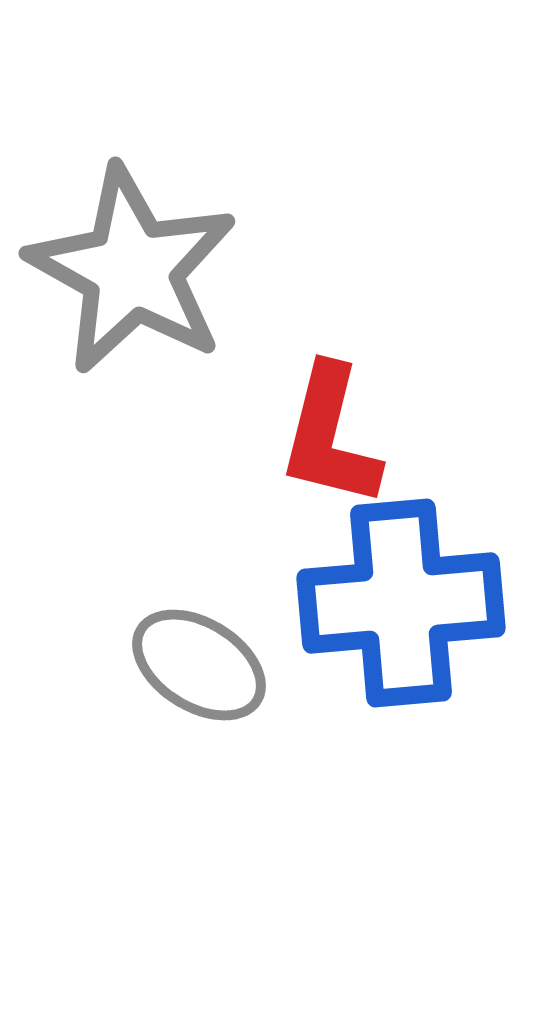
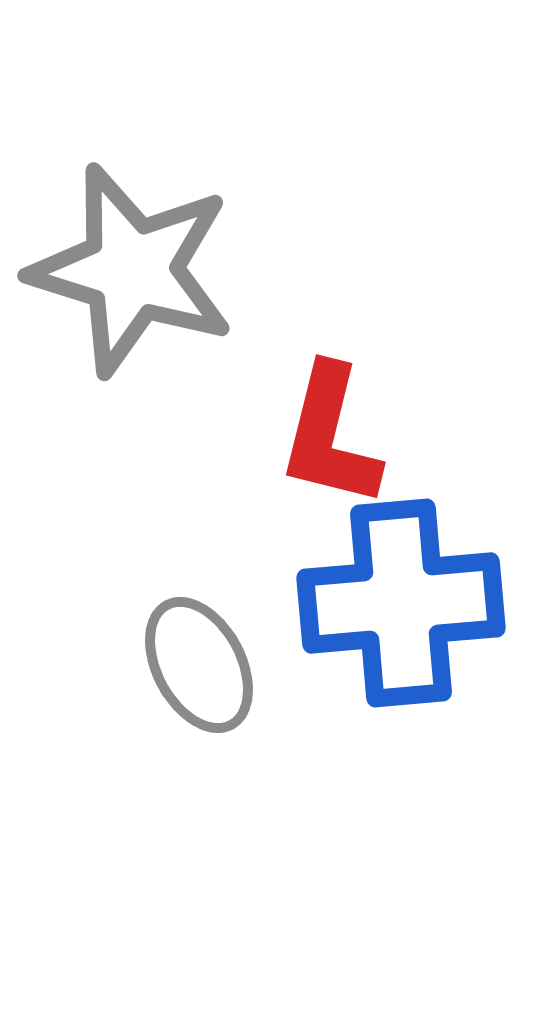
gray star: rotated 12 degrees counterclockwise
gray ellipse: rotated 30 degrees clockwise
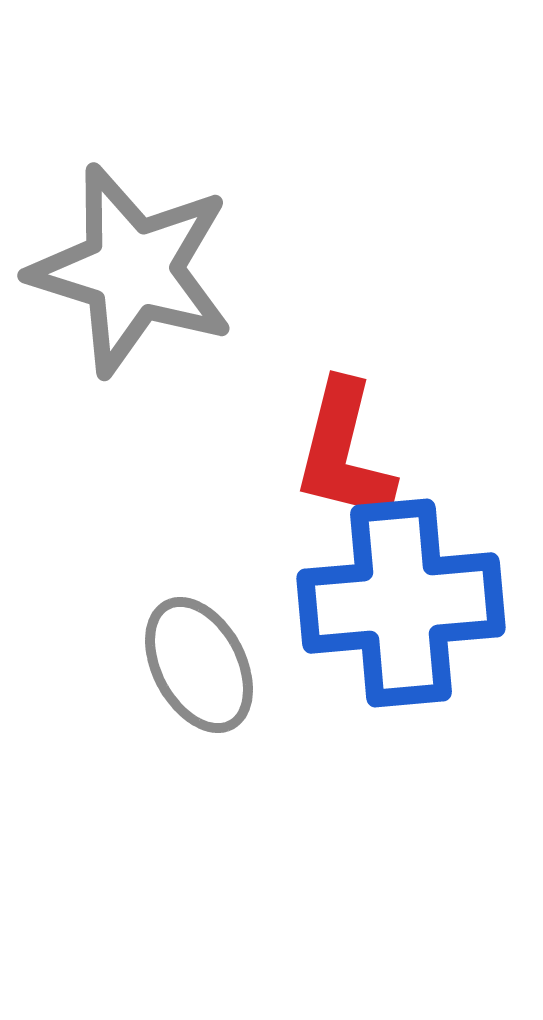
red L-shape: moved 14 px right, 16 px down
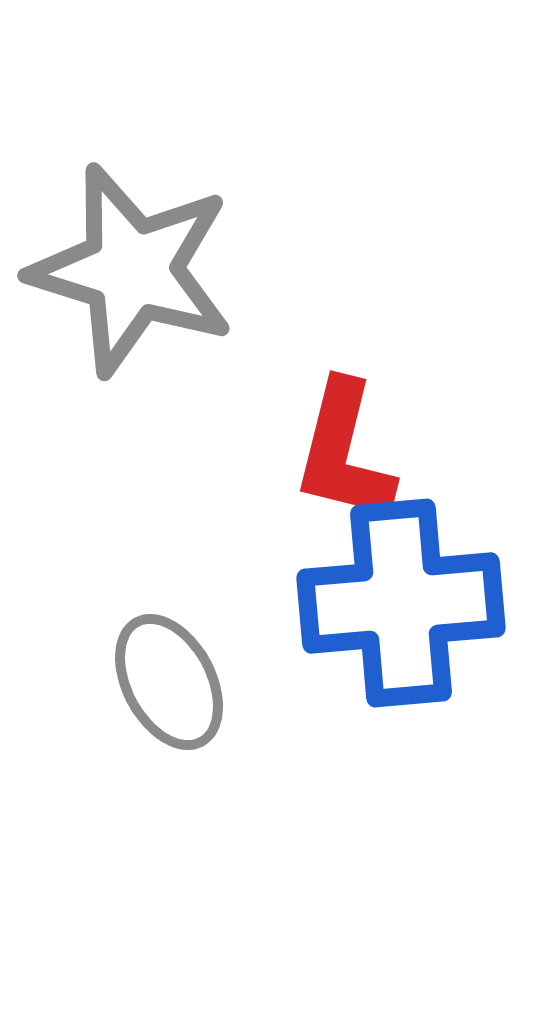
gray ellipse: moved 30 px left, 17 px down
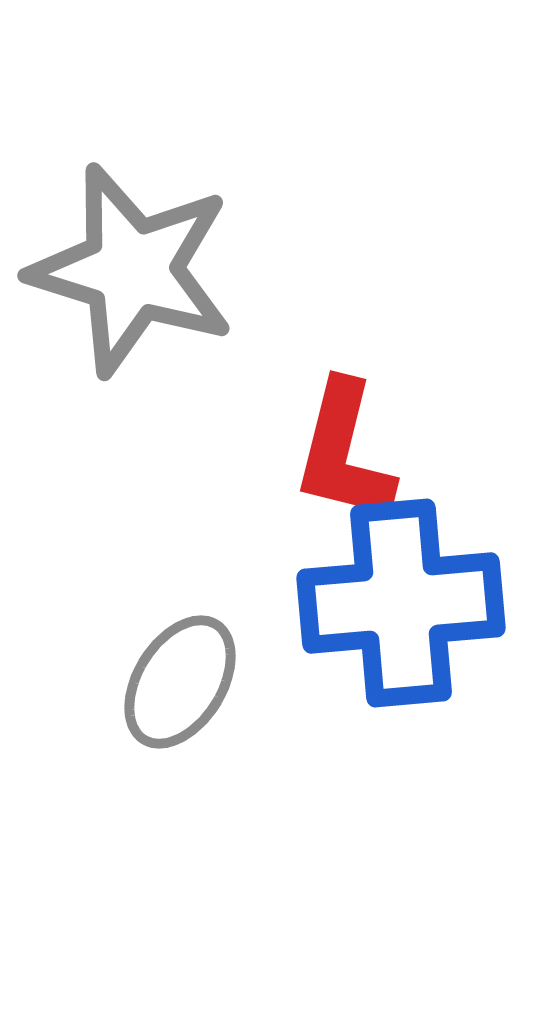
gray ellipse: moved 11 px right; rotated 60 degrees clockwise
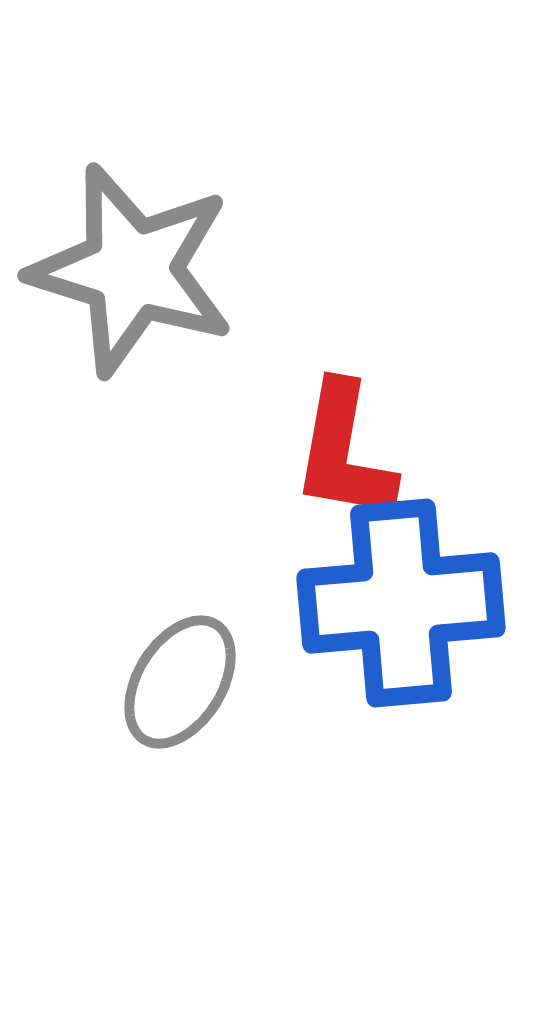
red L-shape: rotated 4 degrees counterclockwise
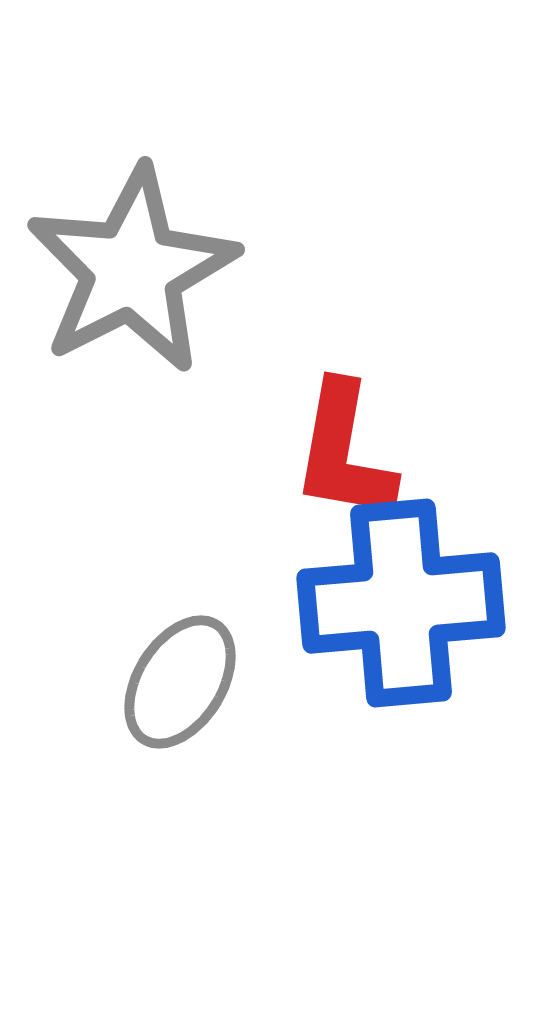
gray star: rotated 28 degrees clockwise
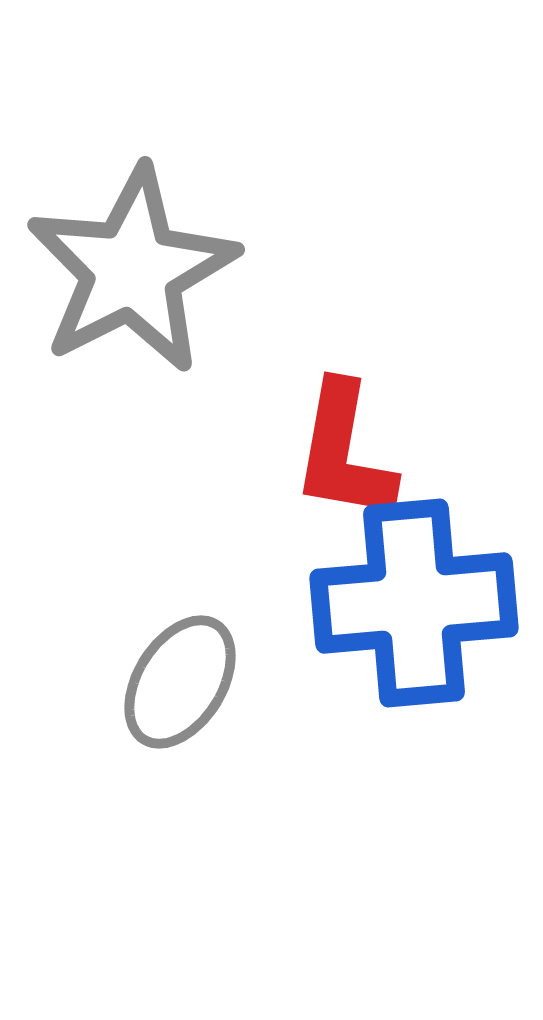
blue cross: moved 13 px right
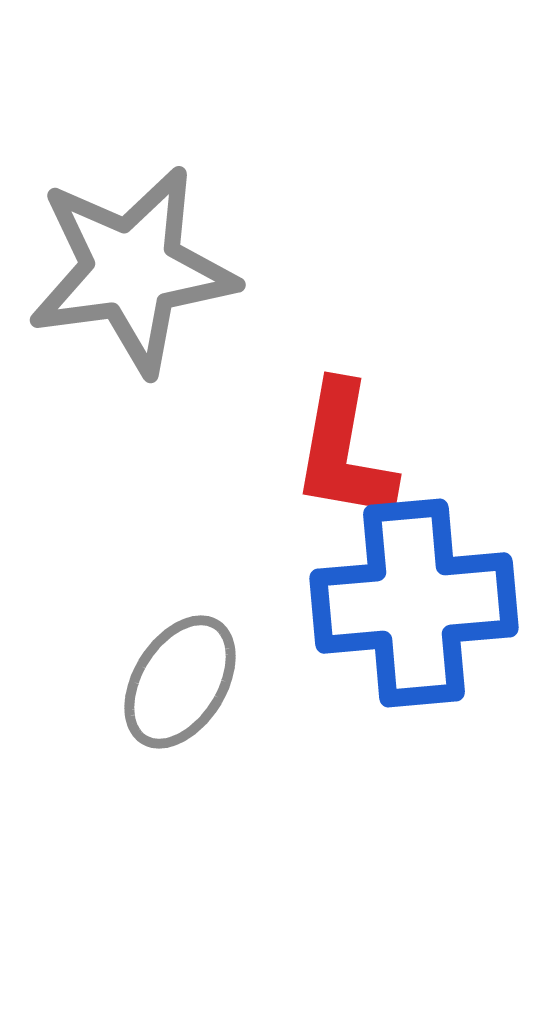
gray star: rotated 19 degrees clockwise
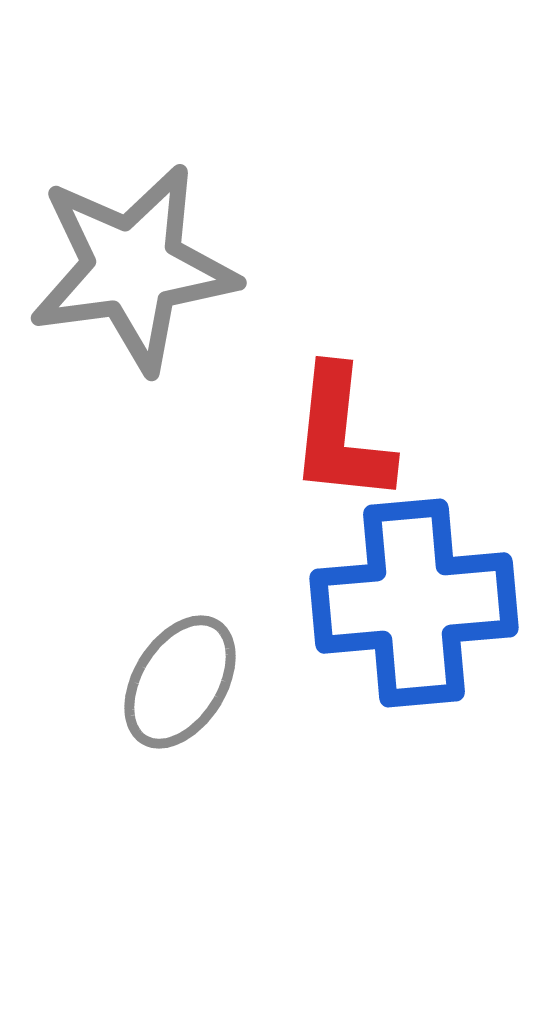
gray star: moved 1 px right, 2 px up
red L-shape: moved 3 px left, 17 px up; rotated 4 degrees counterclockwise
